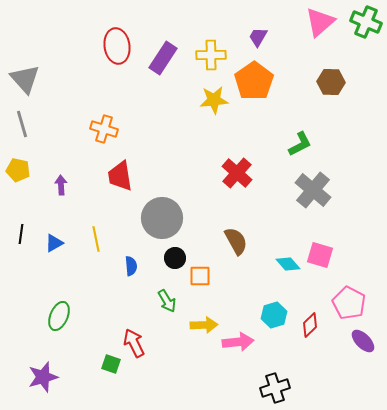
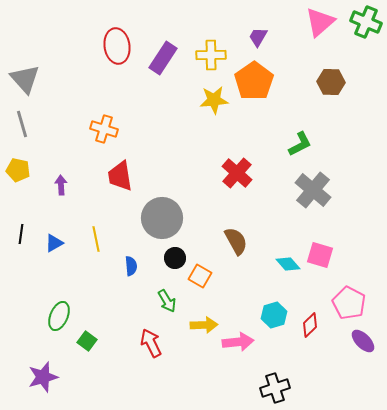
orange square: rotated 30 degrees clockwise
red arrow: moved 17 px right
green square: moved 24 px left, 23 px up; rotated 18 degrees clockwise
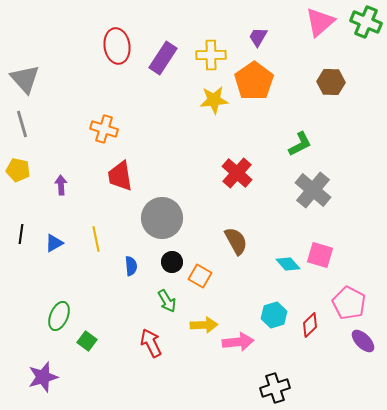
black circle: moved 3 px left, 4 px down
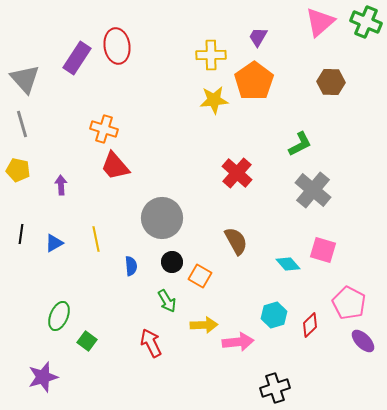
purple rectangle: moved 86 px left
red trapezoid: moved 5 px left, 10 px up; rotated 32 degrees counterclockwise
pink square: moved 3 px right, 5 px up
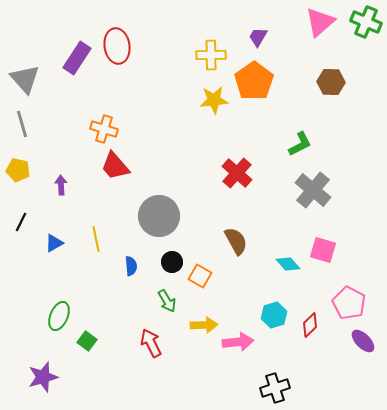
gray circle: moved 3 px left, 2 px up
black line: moved 12 px up; rotated 18 degrees clockwise
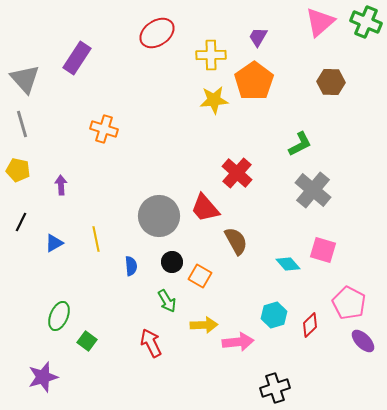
red ellipse: moved 40 px right, 13 px up; rotated 64 degrees clockwise
red trapezoid: moved 90 px right, 42 px down
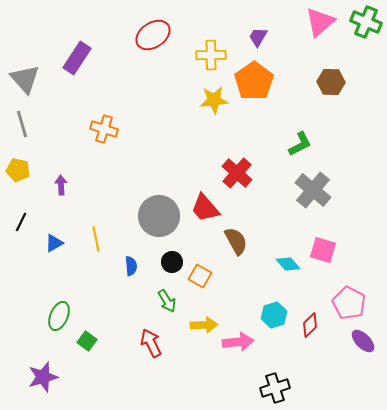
red ellipse: moved 4 px left, 2 px down
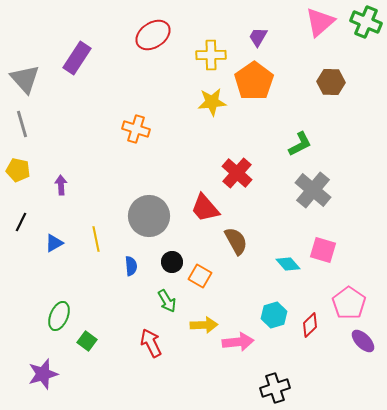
yellow star: moved 2 px left, 2 px down
orange cross: moved 32 px right
gray circle: moved 10 px left
pink pentagon: rotated 8 degrees clockwise
purple star: moved 3 px up
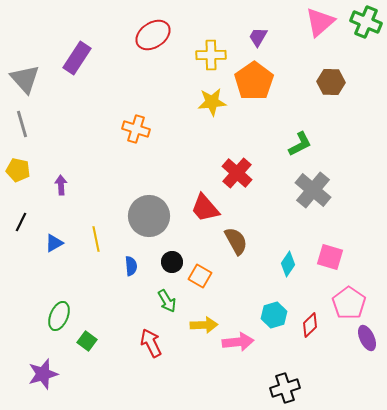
pink square: moved 7 px right, 7 px down
cyan diamond: rotated 75 degrees clockwise
purple ellipse: moved 4 px right, 3 px up; rotated 20 degrees clockwise
black cross: moved 10 px right
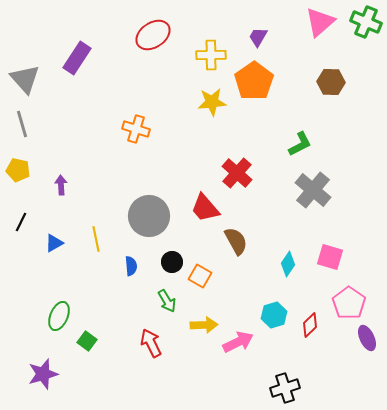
pink arrow: rotated 20 degrees counterclockwise
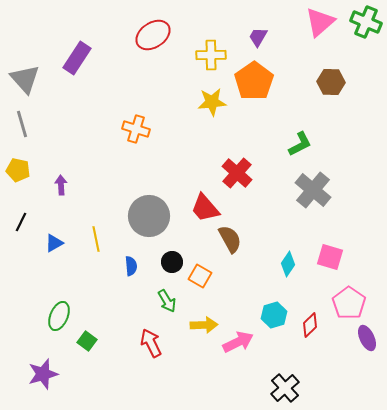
brown semicircle: moved 6 px left, 2 px up
black cross: rotated 24 degrees counterclockwise
